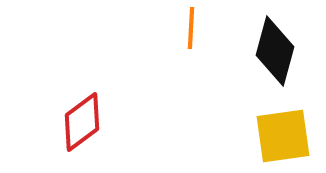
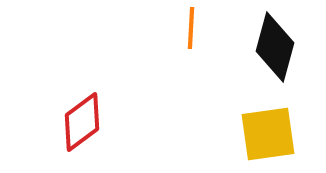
black diamond: moved 4 px up
yellow square: moved 15 px left, 2 px up
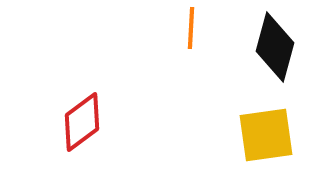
yellow square: moved 2 px left, 1 px down
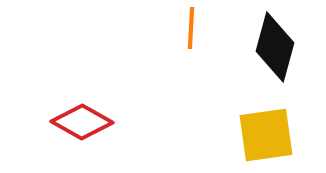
red diamond: rotated 66 degrees clockwise
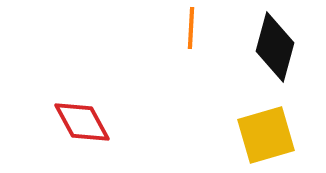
red diamond: rotated 32 degrees clockwise
yellow square: rotated 8 degrees counterclockwise
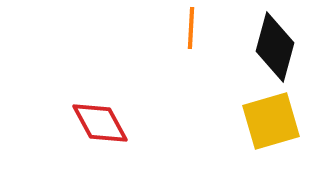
red diamond: moved 18 px right, 1 px down
yellow square: moved 5 px right, 14 px up
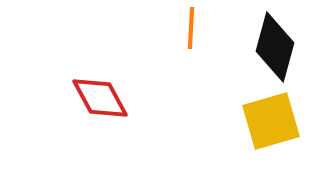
red diamond: moved 25 px up
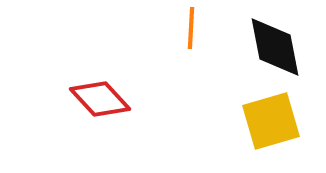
black diamond: rotated 26 degrees counterclockwise
red diamond: moved 1 px down; rotated 14 degrees counterclockwise
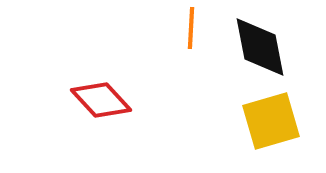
black diamond: moved 15 px left
red diamond: moved 1 px right, 1 px down
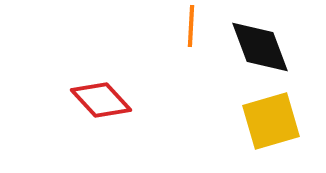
orange line: moved 2 px up
black diamond: rotated 10 degrees counterclockwise
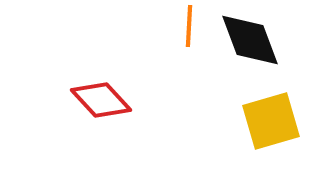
orange line: moved 2 px left
black diamond: moved 10 px left, 7 px up
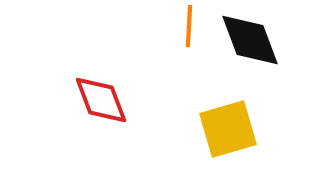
red diamond: rotated 22 degrees clockwise
yellow square: moved 43 px left, 8 px down
